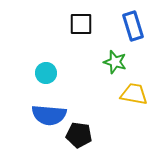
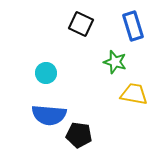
black square: rotated 25 degrees clockwise
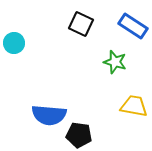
blue rectangle: rotated 40 degrees counterclockwise
cyan circle: moved 32 px left, 30 px up
yellow trapezoid: moved 12 px down
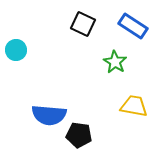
black square: moved 2 px right
cyan circle: moved 2 px right, 7 px down
green star: rotated 15 degrees clockwise
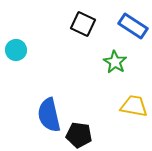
blue semicircle: rotated 72 degrees clockwise
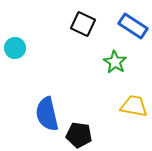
cyan circle: moved 1 px left, 2 px up
blue semicircle: moved 2 px left, 1 px up
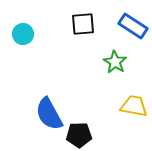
black square: rotated 30 degrees counterclockwise
cyan circle: moved 8 px right, 14 px up
blue semicircle: moved 2 px right; rotated 16 degrees counterclockwise
black pentagon: rotated 10 degrees counterclockwise
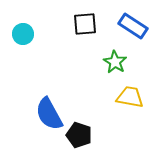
black square: moved 2 px right
yellow trapezoid: moved 4 px left, 9 px up
black pentagon: rotated 20 degrees clockwise
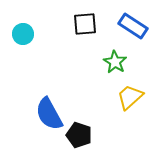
yellow trapezoid: rotated 52 degrees counterclockwise
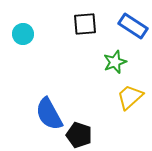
green star: rotated 20 degrees clockwise
